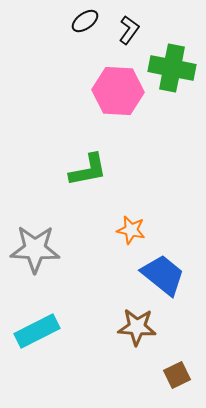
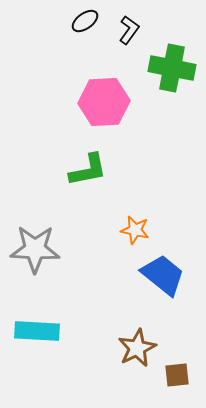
pink hexagon: moved 14 px left, 11 px down; rotated 6 degrees counterclockwise
orange star: moved 4 px right
brown star: moved 21 px down; rotated 30 degrees counterclockwise
cyan rectangle: rotated 30 degrees clockwise
brown square: rotated 20 degrees clockwise
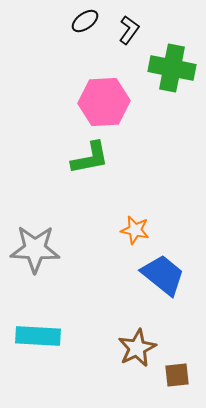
green L-shape: moved 2 px right, 12 px up
cyan rectangle: moved 1 px right, 5 px down
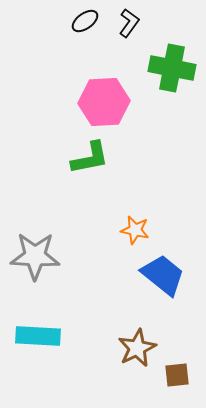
black L-shape: moved 7 px up
gray star: moved 7 px down
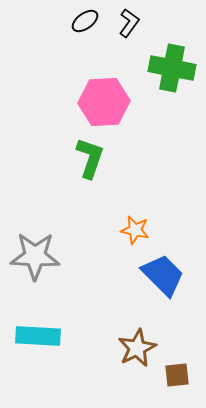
green L-shape: rotated 60 degrees counterclockwise
blue trapezoid: rotated 6 degrees clockwise
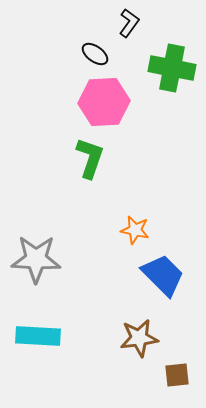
black ellipse: moved 10 px right, 33 px down; rotated 72 degrees clockwise
gray star: moved 1 px right, 3 px down
brown star: moved 2 px right, 10 px up; rotated 18 degrees clockwise
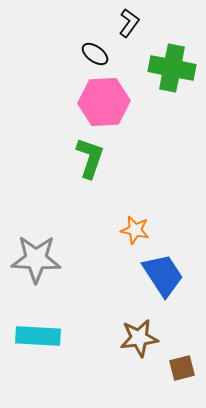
blue trapezoid: rotated 12 degrees clockwise
brown square: moved 5 px right, 7 px up; rotated 8 degrees counterclockwise
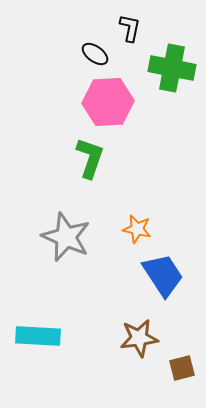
black L-shape: moved 1 px right, 5 px down; rotated 24 degrees counterclockwise
pink hexagon: moved 4 px right
orange star: moved 2 px right, 1 px up
gray star: moved 30 px right, 22 px up; rotated 21 degrees clockwise
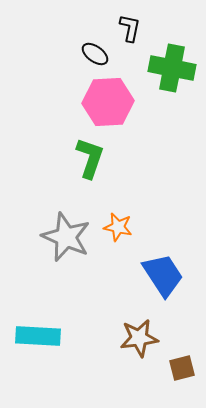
orange star: moved 19 px left, 2 px up
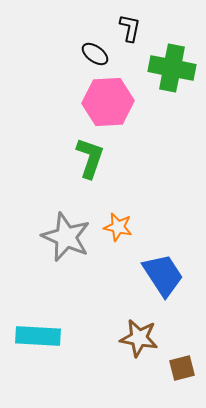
brown star: rotated 18 degrees clockwise
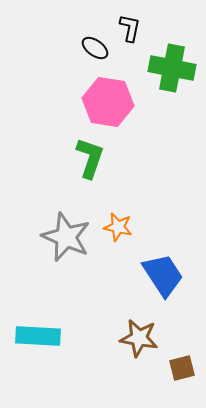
black ellipse: moved 6 px up
pink hexagon: rotated 12 degrees clockwise
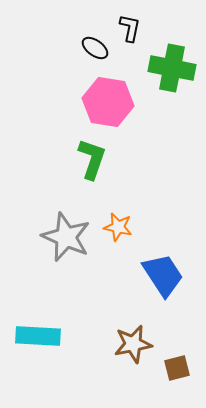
green L-shape: moved 2 px right, 1 px down
brown star: moved 6 px left, 6 px down; rotated 21 degrees counterclockwise
brown square: moved 5 px left
